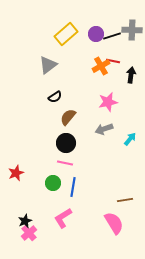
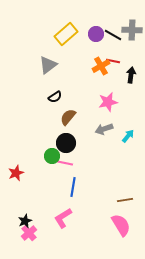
black line: moved 1 px right, 1 px up; rotated 48 degrees clockwise
cyan arrow: moved 2 px left, 3 px up
green circle: moved 1 px left, 27 px up
pink semicircle: moved 7 px right, 2 px down
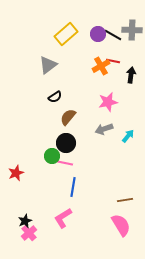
purple circle: moved 2 px right
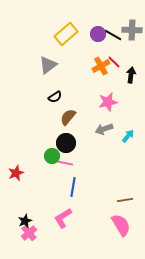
red line: moved 1 px right, 1 px down; rotated 32 degrees clockwise
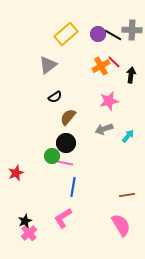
pink star: moved 1 px right, 1 px up
brown line: moved 2 px right, 5 px up
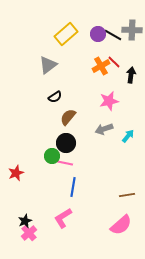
pink semicircle: rotated 80 degrees clockwise
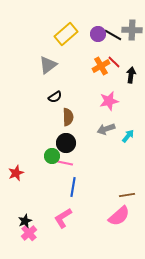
brown semicircle: rotated 138 degrees clockwise
gray arrow: moved 2 px right
pink semicircle: moved 2 px left, 9 px up
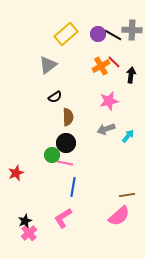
green circle: moved 1 px up
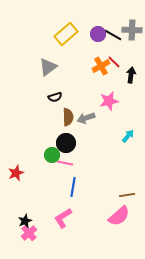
gray triangle: moved 2 px down
black semicircle: rotated 16 degrees clockwise
gray arrow: moved 20 px left, 11 px up
